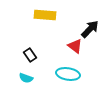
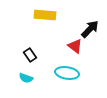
cyan ellipse: moved 1 px left, 1 px up
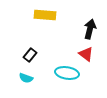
black arrow: rotated 30 degrees counterclockwise
red triangle: moved 11 px right, 8 px down
black rectangle: rotated 72 degrees clockwise
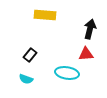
red triangle: rotated 42 degrees counterclockwise
cyan semicircle: moved 1 px down
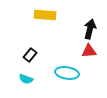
red triangle: moved 3 px right, 3 px up
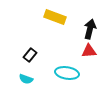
yellow rectangle: moved 10 px right, 2 px down; rotated 15 degrees clockwise
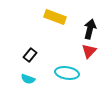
red triangle: rotated 42 degrees counterclockwise
cyan semicircle: moved 2 px right
